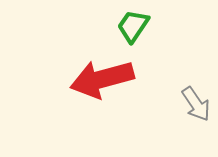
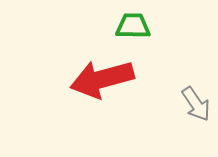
green trapezoid: rotated 57 degrees clockwise
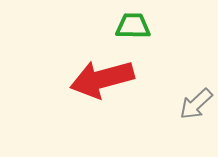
gray arrow: rotated 81 degrees clockwise
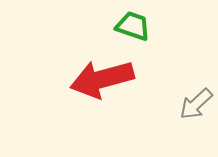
green trapezoid: rotated 18 degrees clockwise
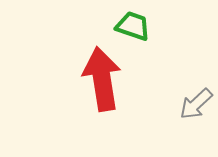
red arrow: rotated 96 degrees clockwise
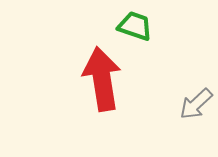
green trapezoid: moved 2 px right
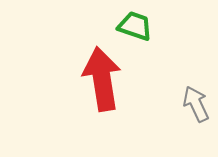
gray arrow: rotated 108 degrees clockwise
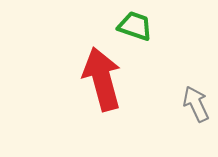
red arrow: rotated 6 degrees counterclockwise
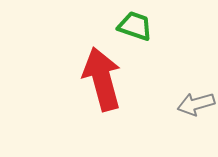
gray arrow: rotated 81 degrees counterclockwise
